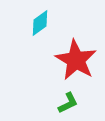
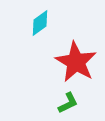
red star: moved 2 px down
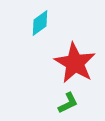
red star: moved 1 px left, 1 px down
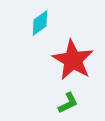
red star: moved 2 px left, 3 px up
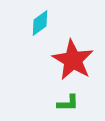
green L-shape: rotated 25 degrees clockwise
